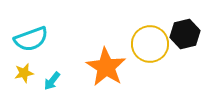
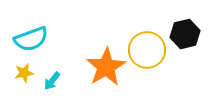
yellow circle: moved 3 px left, 6 px down
orange star: rotated 9 degrees clockwise
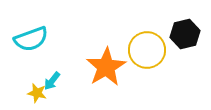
yellow star: moved 13 px right, 20 px down; rotated 24 degrees clockwise
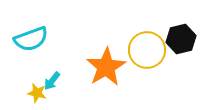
black hexagon: moved 4 px left, 5 px down
